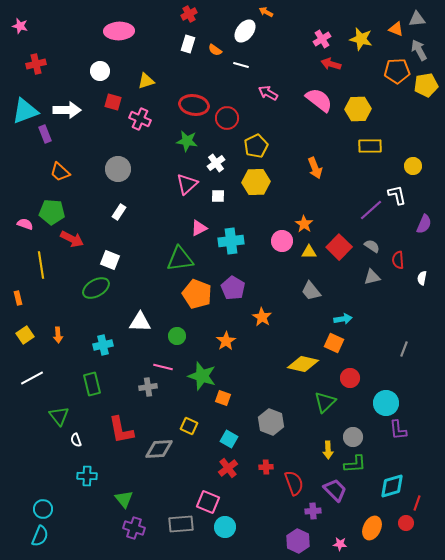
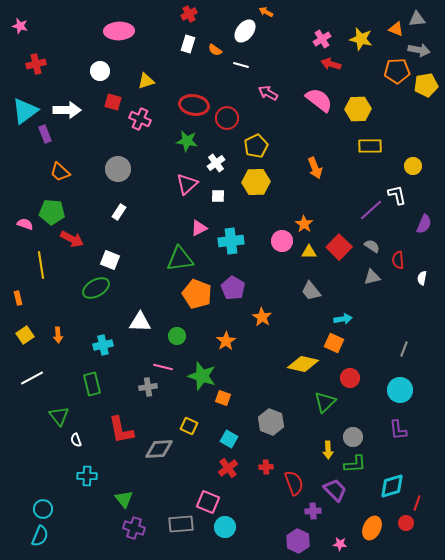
gray arrow at (419, 50): rotated 130 degrees clockwise
cyan triangle at (25, 111): rotated 16 degrees counterclockwise
cyan circle at (386, 403): moved 14 px right, 13 px up
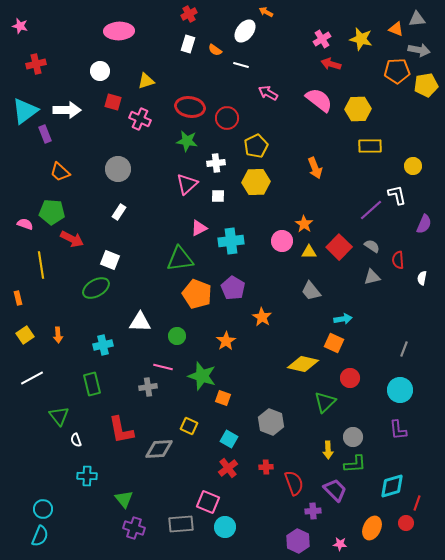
red ellipse at (194, 105): moved 4 px left, 2 px down
white cross at (216, 163): rotated 30 degrees clockwise
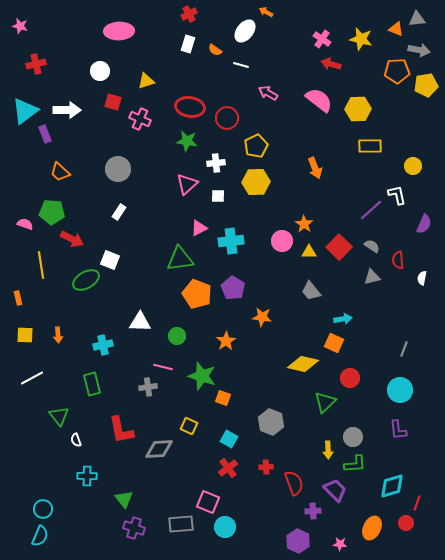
pink cross at (322, 39): rotated 24 degrees counterclockwise
green ellipse at (96, 288): moved 10 px left, 8 px up
orange star at (262, 317): rotated 24 degrees counterclockwise
yellow square at (25, 335): rotated 36 degrees clockwise
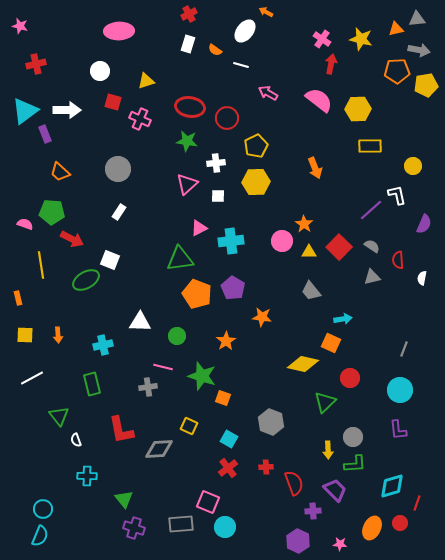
orange triangle at (396, 29): rotated 35 degrees counterclockwise
red arrow at (331, 64): rotated 84 degrees clockwise
orange square at (334, 343): moved 3 px left
red circle at (406, 523): moved 6 px left
